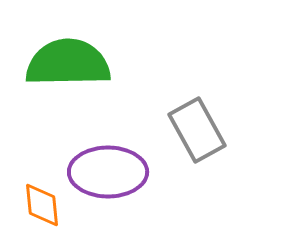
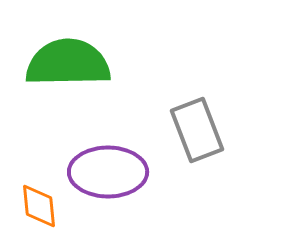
gray rectangle: rotated 8 degrees clockwise
orange diamond: moved 3 px left, 1 px down
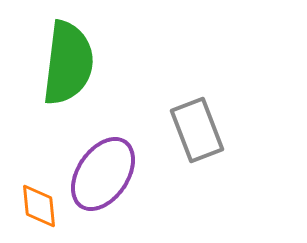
green semicircle: rotated 98 degrees clockwise
purple ellipse: moved 5 px left, 2 px down; rotated 56 degrees counterclockwise
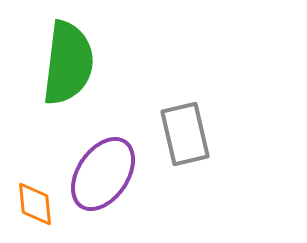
gray rectangle: moved 12 px left, 4 px down; rotated 8 degrees clockwise
orange diamond: moved 4 px left, 2 px up
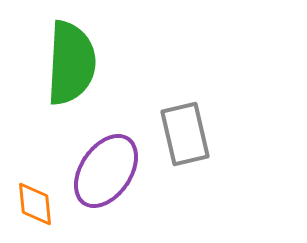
green semicircle: moved 3 px right; rotated 4 degrees counterclockwise
purple ellipse: moved 3 px right, 3 px up
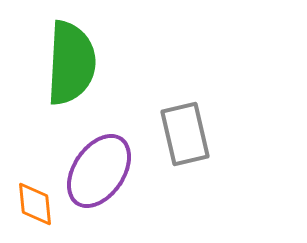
purple ellipse: moved 7 px left
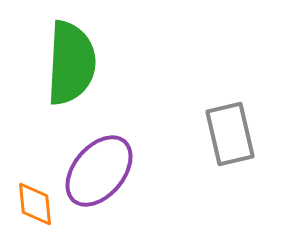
gray rectangle: moved 45 px right
purple ellipse: rotated 6 degrees clockwise
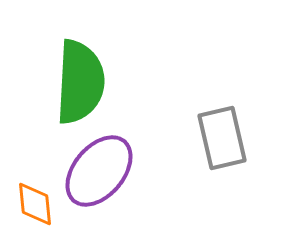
green semicircle: moved 9 px right, 19 px down
gray rectangle: moved 8 px left, 4 px down
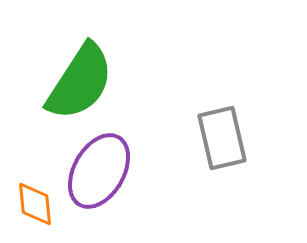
green semicircle: rotated 30 degrees clockwise
purple ellipse: rotated 10 degrees counterclockwise
